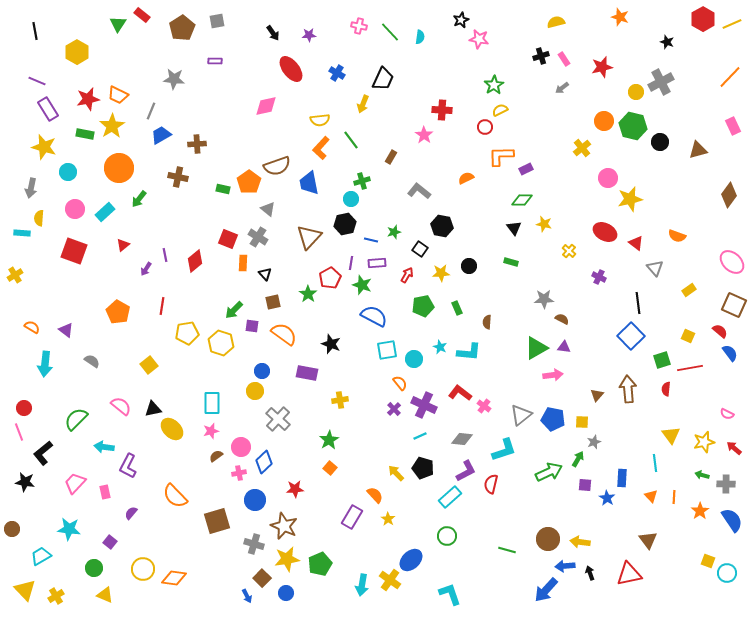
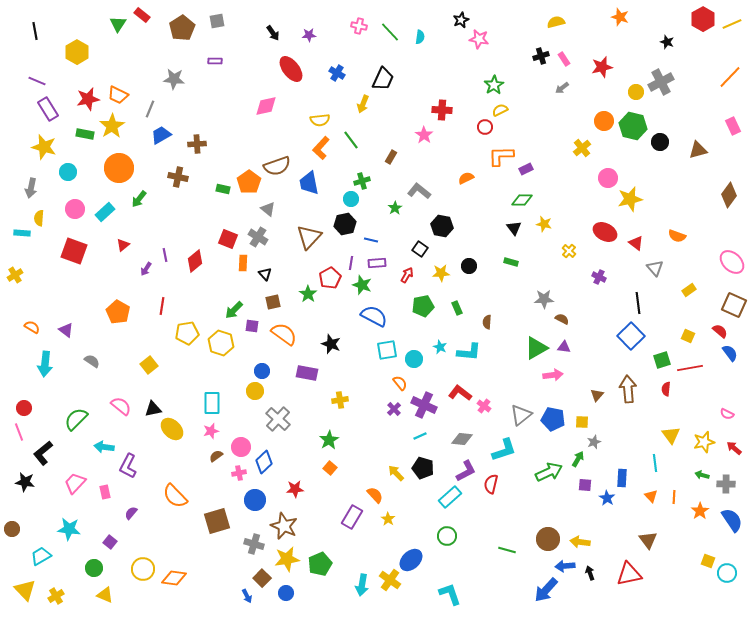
gray line at (151, 111): moved 1 px left, 2 px up
green star at (394, 232): moved 1 px right, 24 px up; rotated 16 degrees counterclockwise
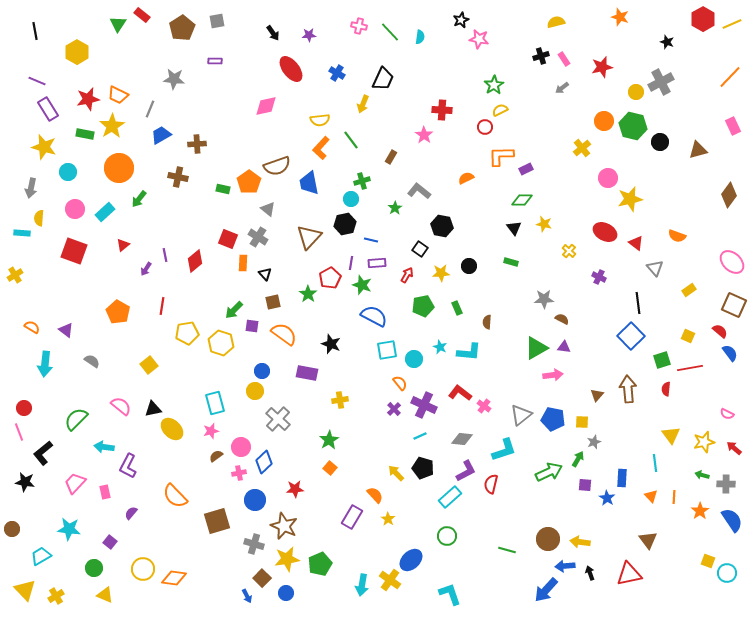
cyan rectangle at (212, 403): moved 3 px right; rotated 15 degrees counterclockwise
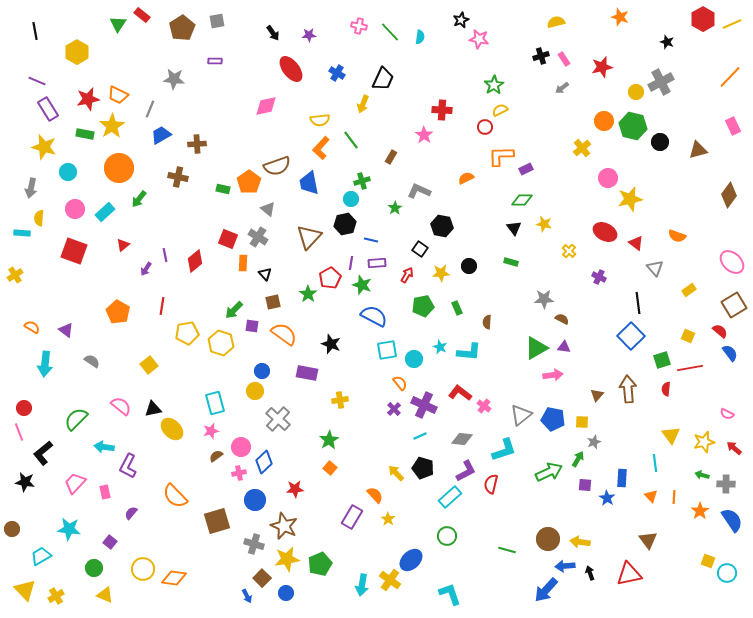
gray L-shape at (419, 191): rotated 15 degrees counterclockwise
brown square at (734, 305): rotated 35 degrees clockwise
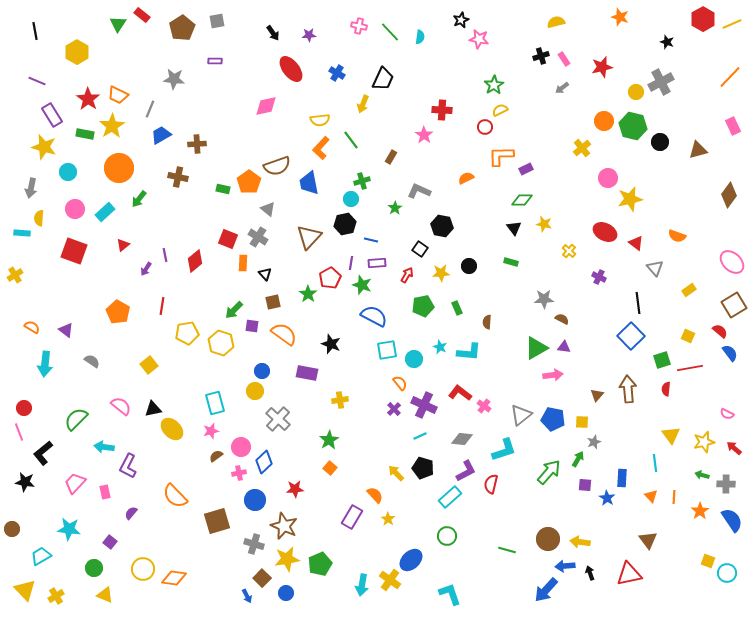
red star at (88, 99): rotated 25 degrees counterclockwise
purple rectangle at (48, 109): moved 4 px right, 6 px down
green arrow at (549, 472): rotated 24 degrees counterclockwise
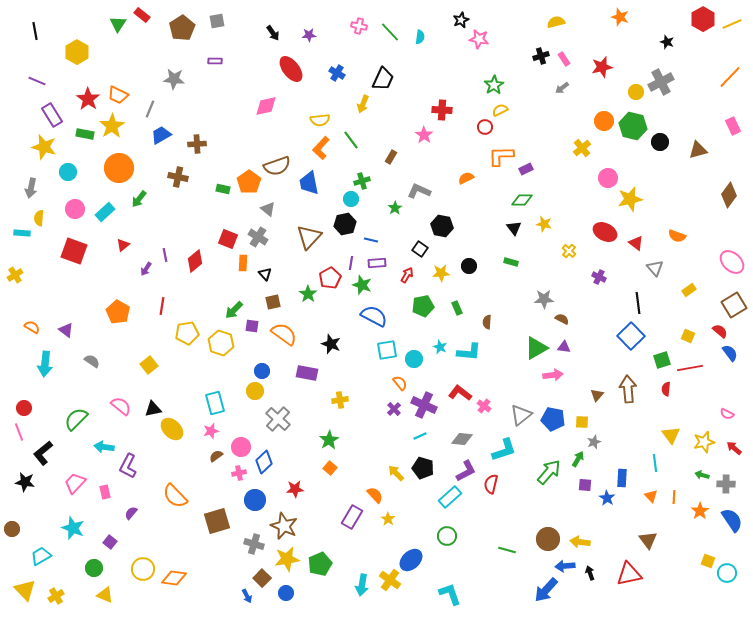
cyan star at (69, 529): moved 4 px right, 1 px up; rotated 15 degrees clockwise
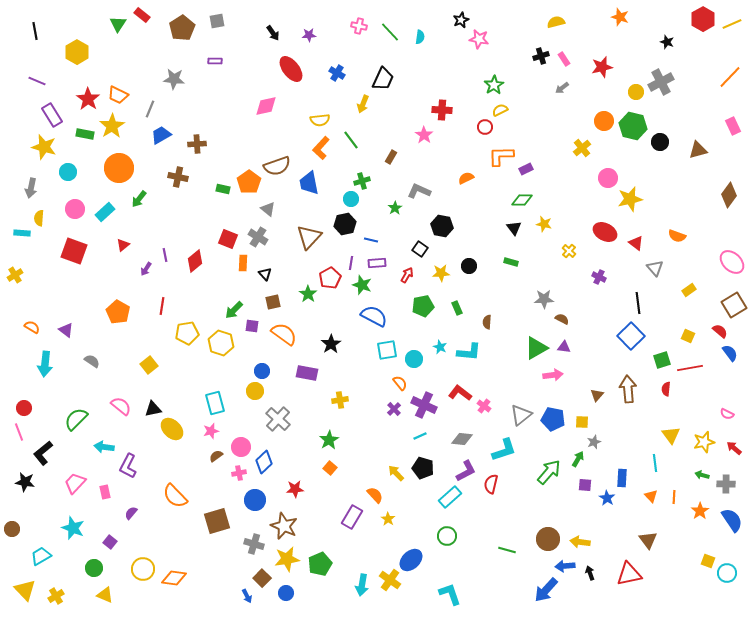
black star at (331, 344): rotated 18 degrees clockwise
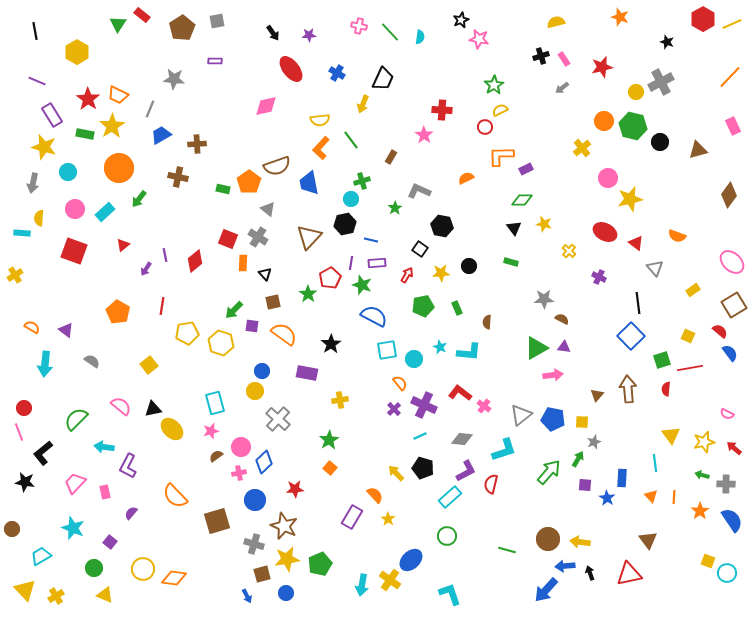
gray arrow at (31, 188): moved 2 px right, 5 px up
yellow rectangle at (689, 290): moved 4 px right
brown square at (262, 578): moved 4 px up; rotated 30 degrees clockwise
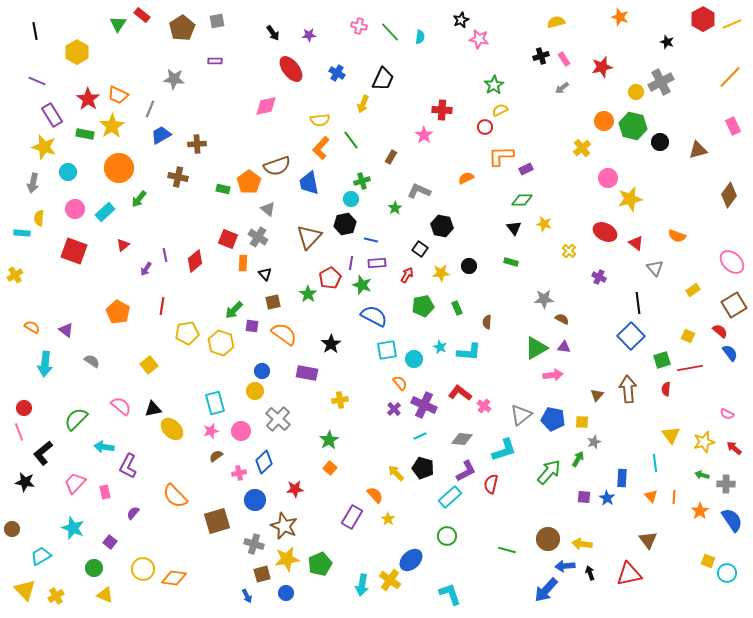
pink circle at (241, 447): moved 16 px up
purple square at (585, 485): moved 1 px left, 12 px down
purple semicircle at (131, 513): moved 2 px right
yellow arrow at (580, 542): moved 2 px right, 2 px down
